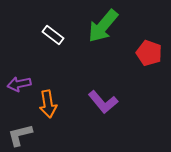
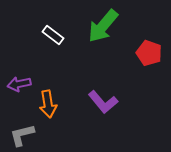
gray L-shape: moved 2 px right
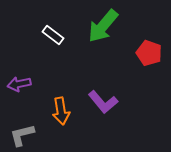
orange arrow: moved 13 px right, 7 px down
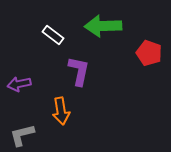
green arrow: rotated 48 degrees clockwise
purple L-shape: moved 24 px left, 31 px up; rotated 128 degrees counterclockwise
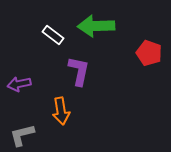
green arrow: moved 7 px left
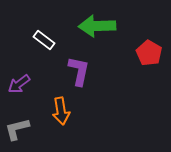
green arrow: moved 1 px right
white rectangle: moved 9 px left, 5 px down
red pentagon: rotated 10 degrees clockwise
purple arrow: rotated 25 degrees counterclockwise
gray L-shape: moved 5 px left, 6 px up
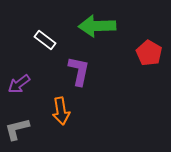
white rectangle: moved 1 px right
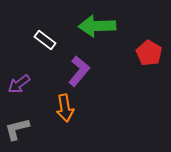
purple L-shape: rotated 28 degrees clockwise
orange arrow: moved 4 px right, 3 px up
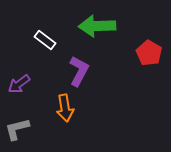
purple L-shape: rotated 12 degrees counterclockwise
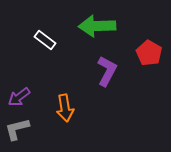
purple L-shape: moved 28 px right
purple arrow: moved 13 px down
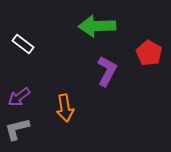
white rectangle: moved 22 px left, 4 px down
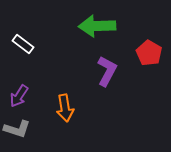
purple arrow: moved 1 px up; rotated 20 degrees counterclockwise
gray L-shape: rotated 148 degrees counterclockwise
